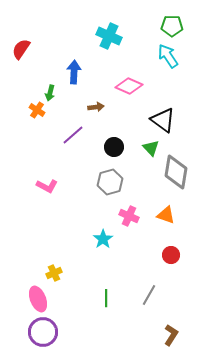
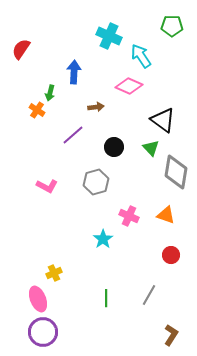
cyan arrow: moved 27 px left
gray hexagon: moved 14 px left
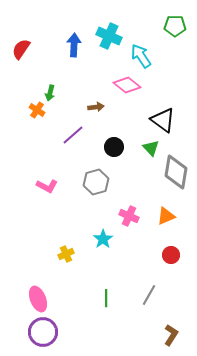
green pentagon: moved 3 px right
blue arrow: moved 27 px up
pink diamond: moved 2 px left, 1 px up; rotated 16 degrees clockwise
orange triangle: moved 1 px down; rotated 42 degrees counterclockwise
yellow cross: moved 12 px right, 19 px up
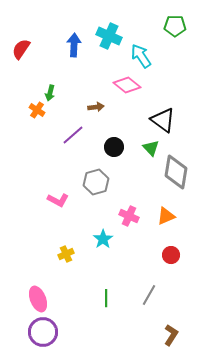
pink L-shape: moved 11 px right, 14 px down
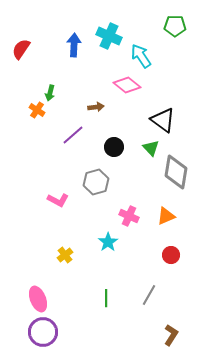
cyan star: moved 5 px right, 3 px down
yellow cross: moved 1 px left, 1 px down; rotated 14 degrees counterclockwise
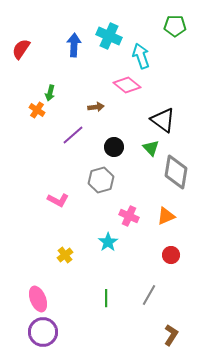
cyan arrow: rotated 15 degrees clockwise
gray hexagon: moved 5 px right, 2 px up
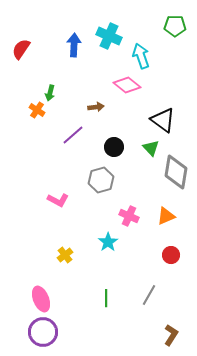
pink ellipse: moved 3 px right
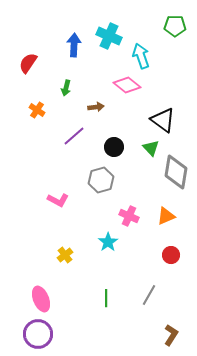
red semicircle: moved 7 px right, 14 px down
green arrow: moved 16 px right, 5 px up
purple line: moved 1 px right, 1 px down
purple circle: moved 5 px left, 2 px down
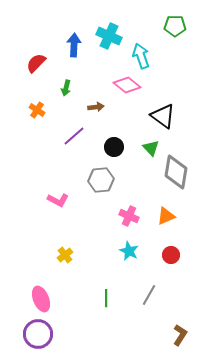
red semicircle: moved 8 px right; rotated 10 degrees clockwise
black triangle: moved 4 px up
gray hexagon: rotated 10 degrees clockwise
cyan star: moved 21 px right, 9 px down; rotated 12 degrees counterclockwise
brown L-shape: moved 9 px right
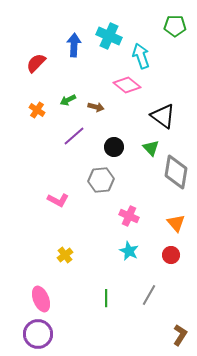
green arrow: moved 2 px right, 12 px down; rotated 49 degrees clockwise
brown arrow: rotated 21 degrees clockwise
orange triangle: moved 10 px right, 7 px down; rotated 48 degrees counterclockwise
